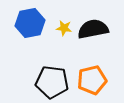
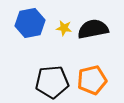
black pentagon: rotated 12 degrees counterclockwise
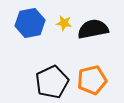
yellow star: moved 5 px up
black pentagon: rotated 20 degrees counterclockwise
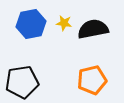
blue hexagon: moved 1 px right, 1 px down
black pentagon: moved 30 px left; rotated 16 degrees clockwise
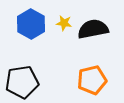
blue hexagon: rotated 20 degrees counterclockwise
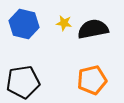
blue hexagon: moved 7 px left; rotated 16 degrees counterclockwise
black pentagon: moved 1 px right
